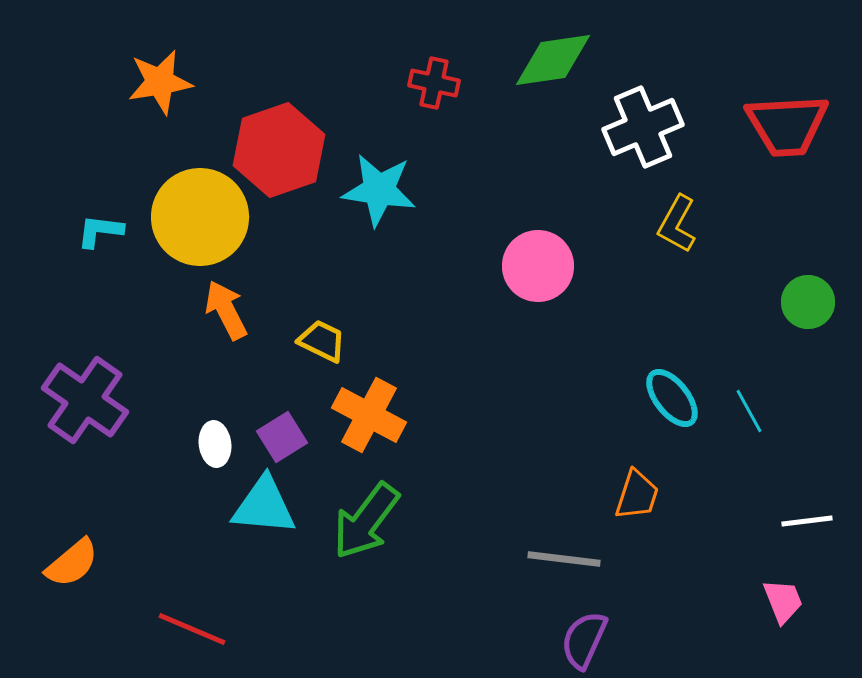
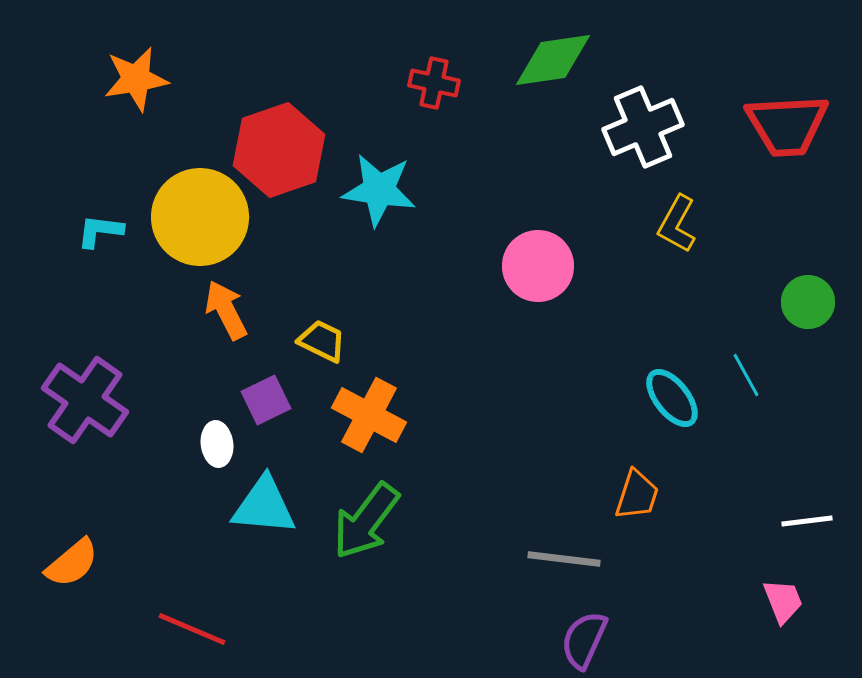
orange star: moved 24 px left, 3 px up
cyan line: moved 3 px left, 36 px up
purple square: moved 16 px left, 37 px up; rotated 6 degrees clockwise
white ellipse: moved 2 px right
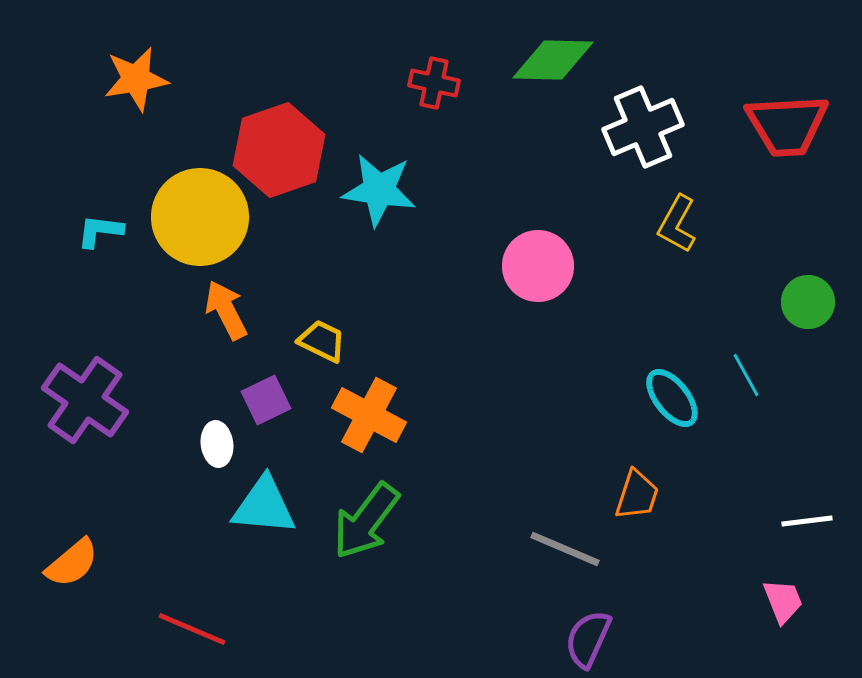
green diamond: rotated 10 degrees clockwise
gray line: moved 1 px right, 10 px up; rotated 16 degrees clockwise
purple semicircle: moved 4 px right, 1 px up
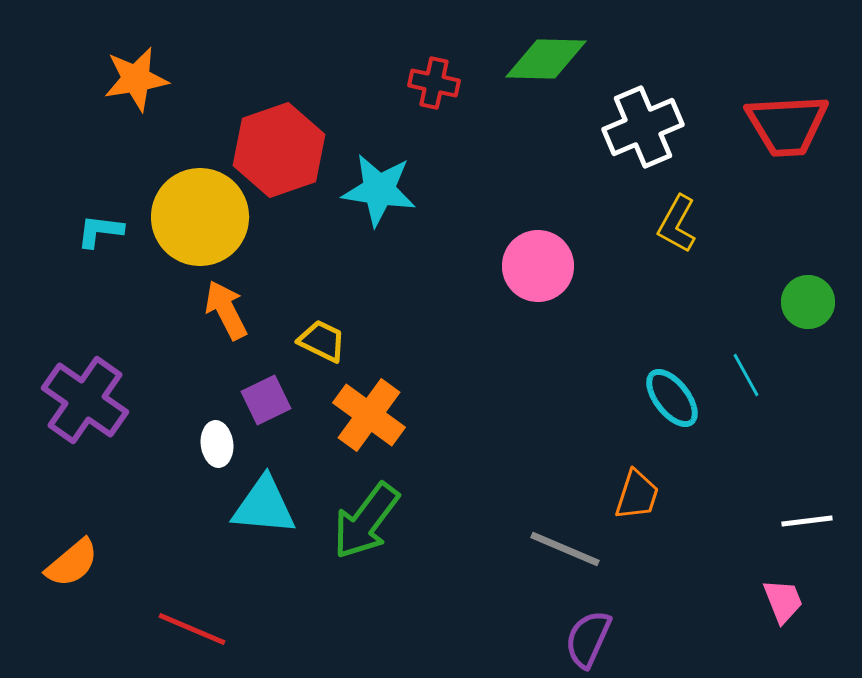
green diamond: moved 7 px left, 1 px up
orange cross: rotated 8 degrees clockwise
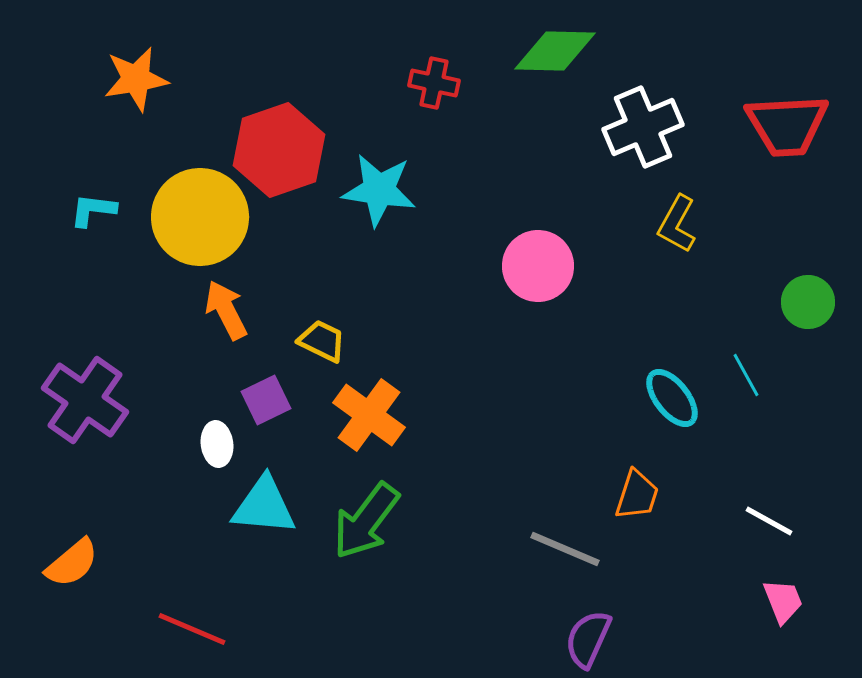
green diamond: moved 9 px right, 8 px up
cyan L-shape: moved 7 px left, 21 px up
white line: moved 38 px left; rotated 36 degrees clockwise
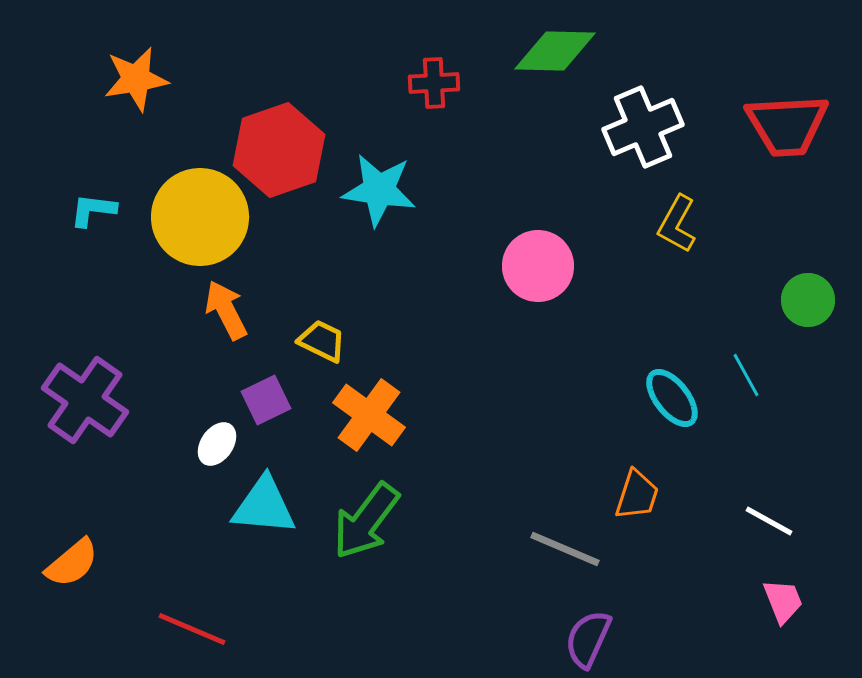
red cross: rotated 15 degrees counterclockwise
green circle: moved 2 px up
white ellipse: rotated 42 degrees clockwise
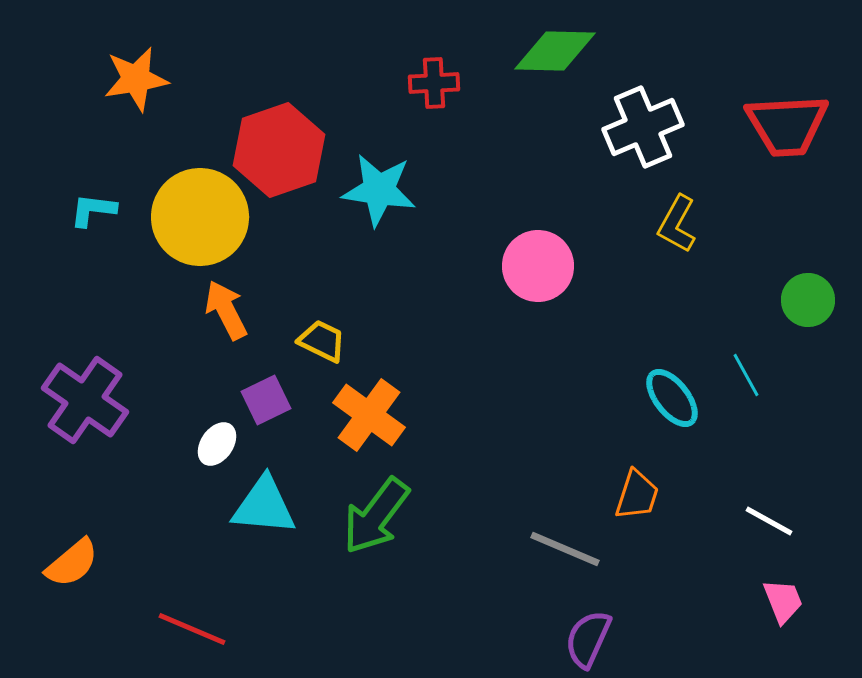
green arrow: moved 10 px right, 5 px up
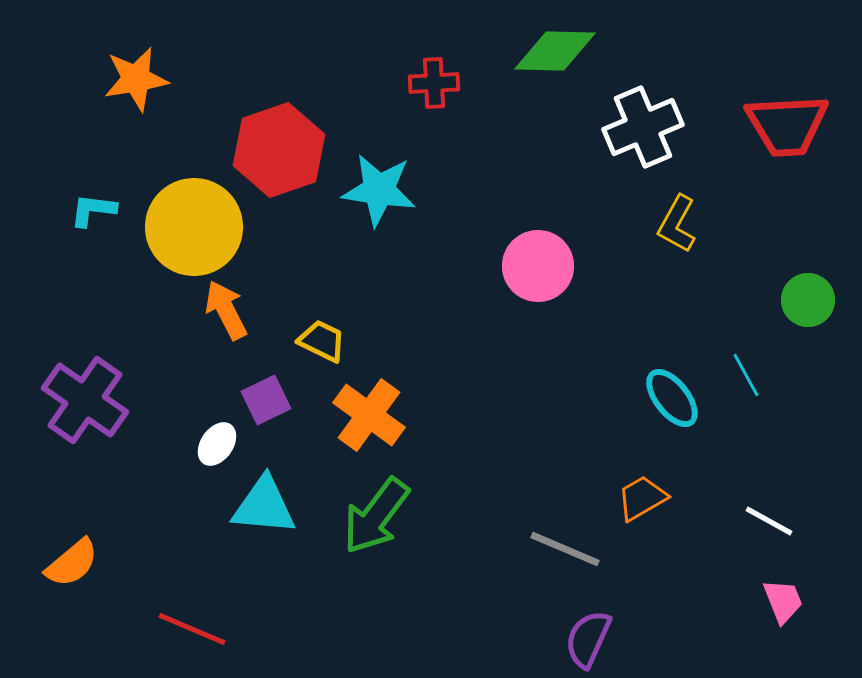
yellow circle: moved 6 px left, 10 px down
orange trapezoid: moved 5 px right, 3 px down; rotated 138 degrees counterclockwise
